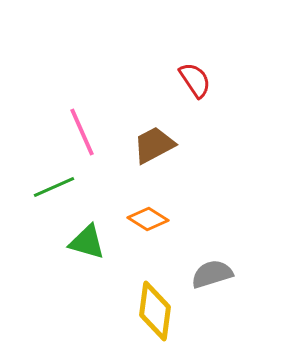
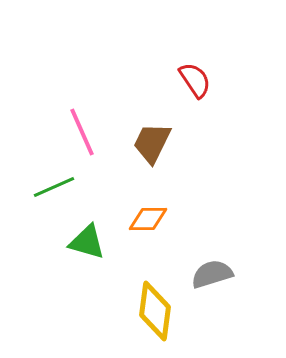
brown trapezoid: moved 2 px left, 2 px up; rotated 36 degrees counterclockwise
orange diamond: rotated 33 degrees counterclockwise
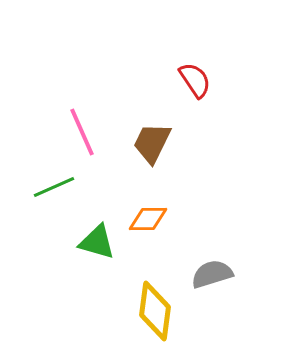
green triangle: moved 10 px right
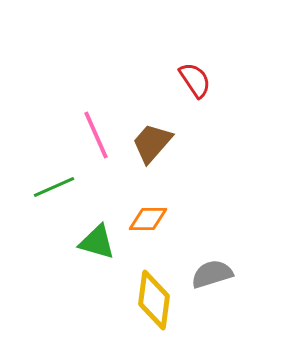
pink line: moved 14 px right, 3 px down
brown trapezoid: rotated 15 degrees clockwise
yellow diamond: moved 1 px left, 11 px up
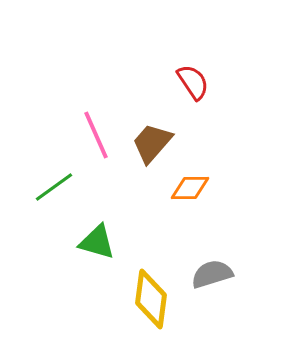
red semicircle: moved 2 px left, 2 px down
green line: rotated 12 degrees counterclockwise
orange diamond: moved 42 px right, 31 px up
yellow diamond: moved 3 px left, 1 px up
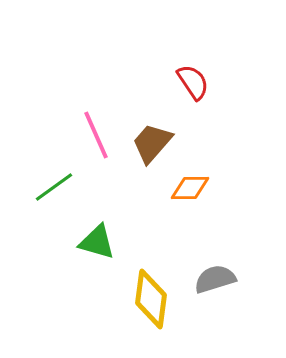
gray semicircle: moved 3 px right, 5 px down
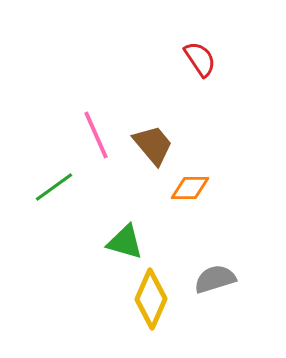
red semicircle: moved 7 px right, 23 px up
brown trapezoid: moved 1 px right, 2 px down; rotated 99 degrees clockwise
green triangle: moved 28 px right
yellow diamond: rotated 16 degrees clockwise
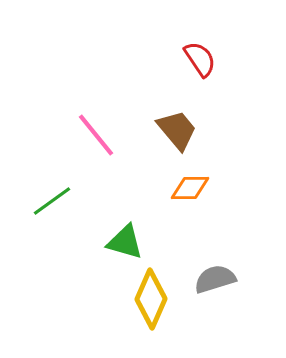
pink line: rotated 15 degrees counterclockwise
brown trapezoid: moved 24 px right, 15 px up
green line: moved 2 px left, 14 px down
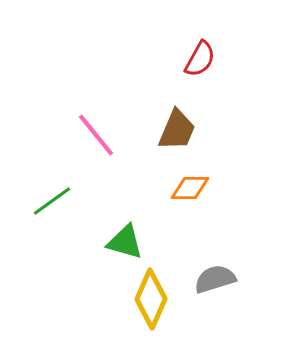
red semicircle: rotated 63 degrees clockwise
brown trapezoid: rotated 63 degrees clockwise
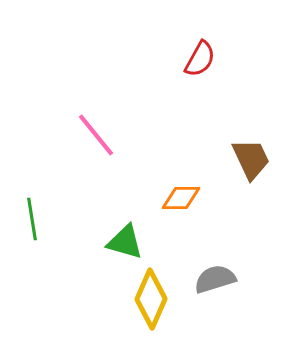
brown trapezoid: moved 74 px right, 29 px down; rotated 48 degrees counterclockwise
orange diamond: moved 9 px left, 10 px down
green line: moved 20 px left, 18 px down; rotated 63 degrees counterclockwise
